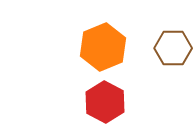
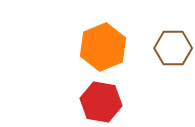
red hexagon: moved 4 px left; rotated 18 degrees counterclockwise
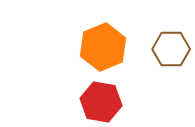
brown hexagon: moved 2 px left, 1 px down
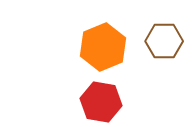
brown hexagon: moved 7 px left, 8 px up
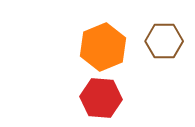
red hexagon: moved 4 px up; rotated 6 degrees counterclockwise
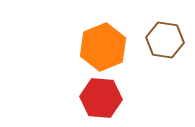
brown hexagon: moved 1 px right, 1 px up; rotated 9 degrees clockwise
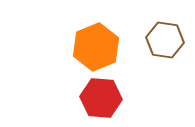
orange hexagon: moved 7 px left
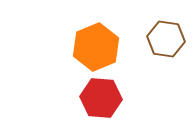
brown hexagon: moved 1 px right, 1 px up
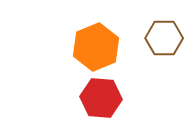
brown hexagon: moved 2 px left, 1 px up; rotated 9 degrees counterclockwise
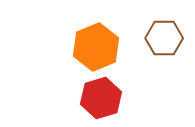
red hexagon: rotated 21 degrees counterclockwise
